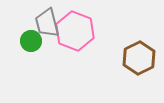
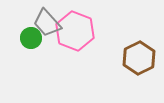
gray trapezoid: rotated 28 degrees counterclockwise
green circle: moved 3 px up
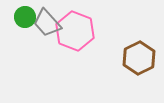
green circle: moved 6 px left, 21 px up
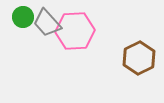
green circle: moved 2 px left
pink hexagon: rotated 24 degrees counterclockwise
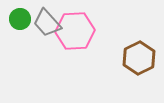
green circle: moved 3 px left, 2 px down
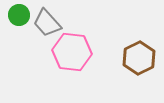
green circle: moved 1 px left, 4 px up
pink hexagon: moved 3 px left, 21 px down; rotated 9 degrees clockwise
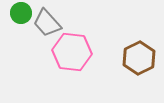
green circle: moved 2 px right, 2 px up
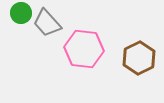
pink hexagon: moved 12 px right, 3 px up
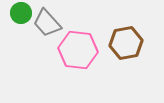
pink hexagon: moved 6 px left, 1 px down
brown hexagon: moved 13 px left, 15 px up; rotated 16 degrees clockwise
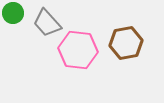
green circle: moved 8 px left
